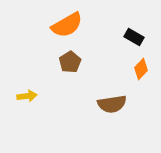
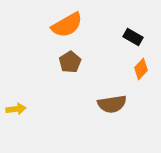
black rectangle: moved 1 px left
yellow arrow: moved 11 px left, 13 px down
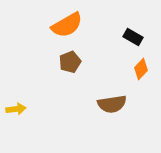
brown pentagon: rotated 10 degrees clockwise
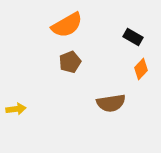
brown semicircle: moved 1 px left, 1 px up
